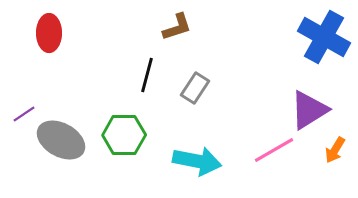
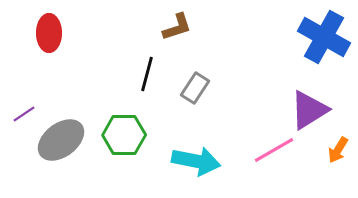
black line: moved 1 px up
gray ellipse: rotated 66 degrees counterclockwise
orange arrow: moved 3 px right
cyan arrow: moved 1 px left
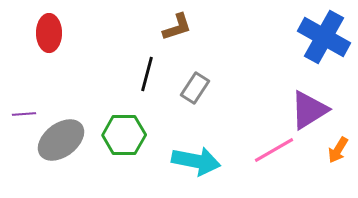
purple line: rotated 30 degrees clockwise
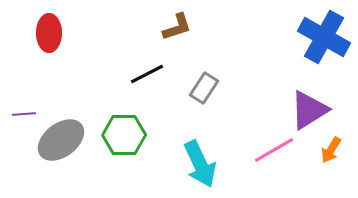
black line: rotated 48 degrees clockwise
gray rectangle: moved 9 px right
orange arrow: moved 7 px left
cyan arrow: moved 4 px right, 3 px down; rotated 54 degrees clockwise
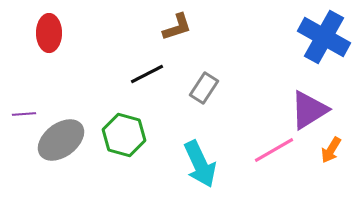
green hexagon: rotated 15 degrees clockwise
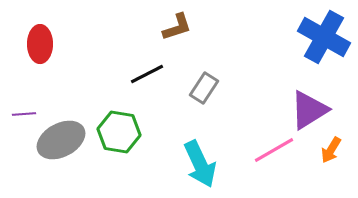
red ellipse: moved 9 px left, 11 px down
green hexagon: moved 5 px left, 3 px up; rotated 6 degrees counterclockwise
gray ellipse: rotated 9 degrees clockwise
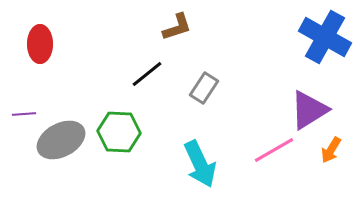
blue cross: moved 1 px right
black line: rotated 12 degrees counterclockwise
green hexagon: rotated 6 degrees counterclockwise
